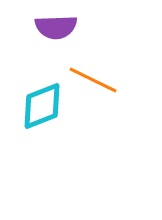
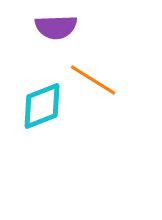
orange line: rotated 6 degrees clockwise
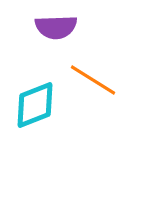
cyan diamond: moved 7 px left, 1 px up
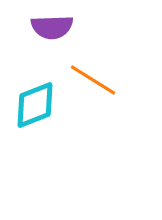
purple semicircle: moved 4 px left
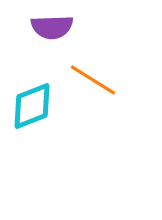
cyan diamond: moved 3 px left, 1 px down
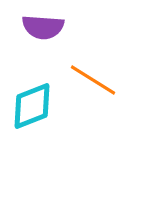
purple semicircle: moved 9 px left; rotated 6 degrees clockwise
